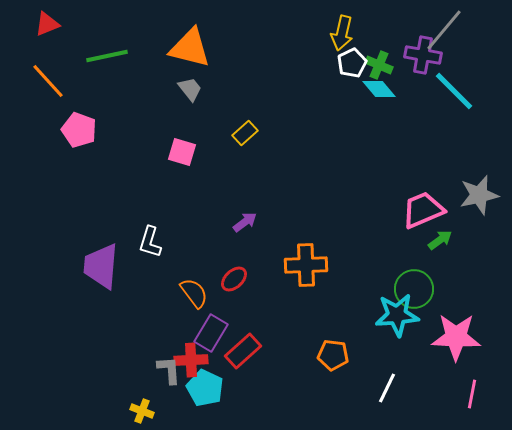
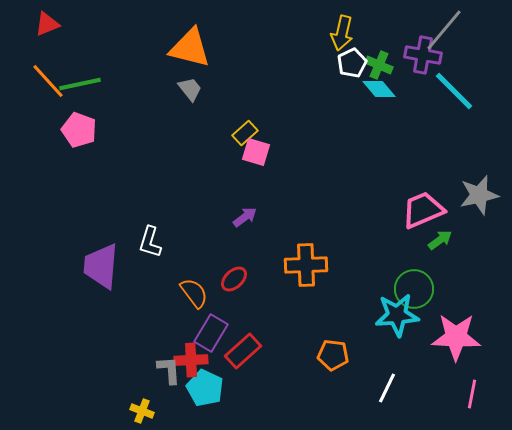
green line: moved 27 px left, 28 px down
pink square: moved 74 px right
purple arrow: moved 5 px up
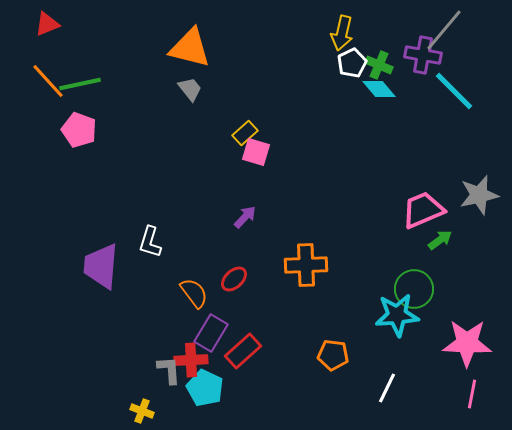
purple arrow: rotated 10 degrees counterclockwise
pink star: moved 11 px right, 6 px down
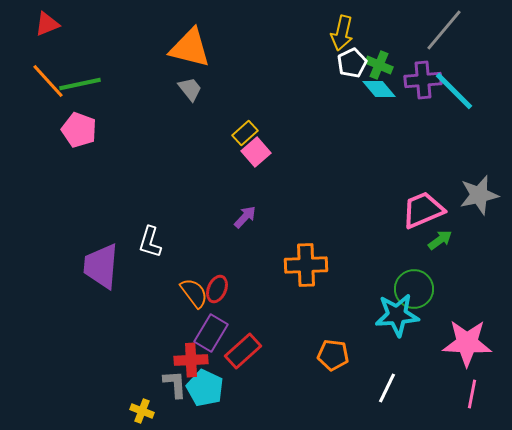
purple cross: moved 25 px down; rotated 15 degrees counterclockwise
pink square: rotated 32 degrees clockwise
red ellipse: moved 17 px left, 10 px down; rotated 24 degrees counterclockwise
gray L-shape: moved 6 px right, 14 px down
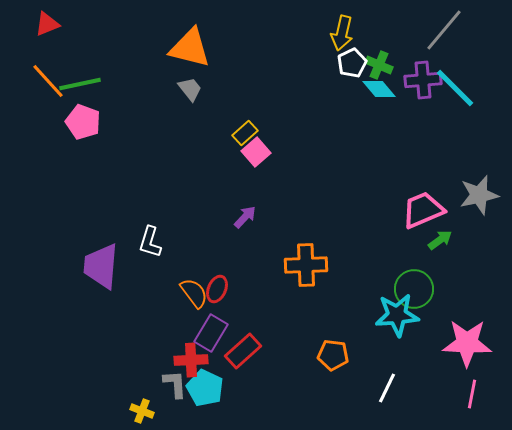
cyan line: moved 1 px right, 3 px up
pink pentagon: moved 4 px right, 8 px up
